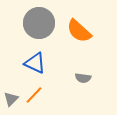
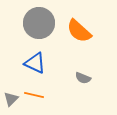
gray semicircle: rotated 14 degrees clockwise
orange line: rotated 60 degrees clockwise
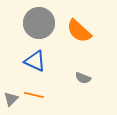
blue triangle: moved 2 px up
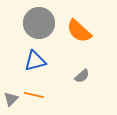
blue triangle: rotated 40 degrees counterclockwise
gray semicircle: moved 1 px left, 2 px up; rotated 63 degrees counterclockwise
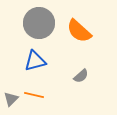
gray semicircle: moved 1 px left
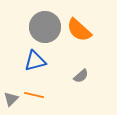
gray circle: moved 6 px right, 4 px down
orange semicircle: moved 1 px up
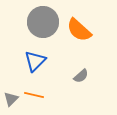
gray circle: moved 2 px left, 5 px up
blue triangle: rotated 30 degrees counterclockwise
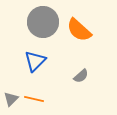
orange line: moved 4 px down
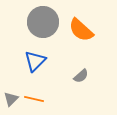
orange semicircle: moved 2 px right
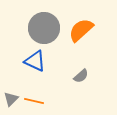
gray circle: moved 1 px right, 6 px down
orange semicircle: rotated 96 degrees clockwise
blue triangle: rotated 50 degrees counterclockwise
orange line: moved 2 px down
